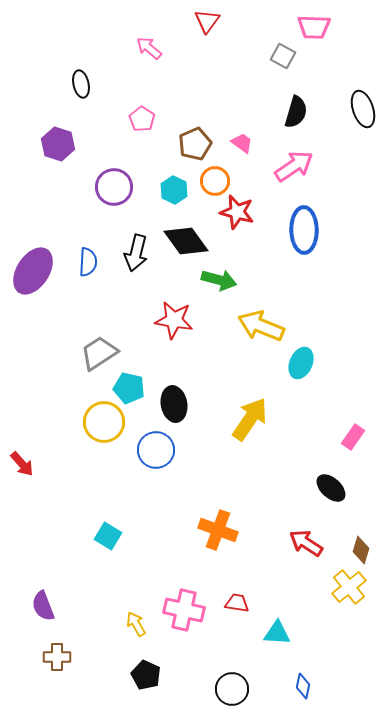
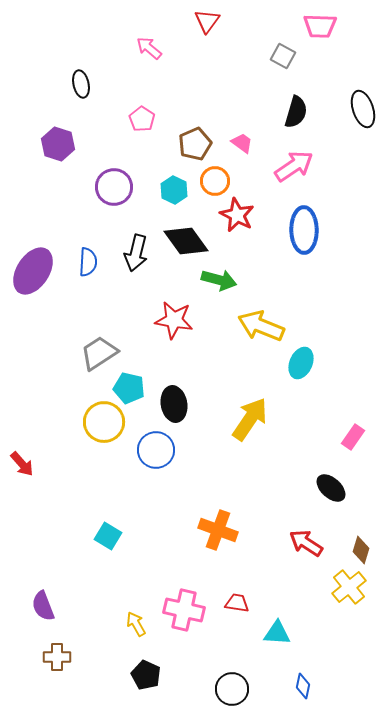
pink trapezoid at (314, 27): moved 6 px right, 1 px up
red star at (237, 212): moved 3 px down; rotated 12 degrees clockwise
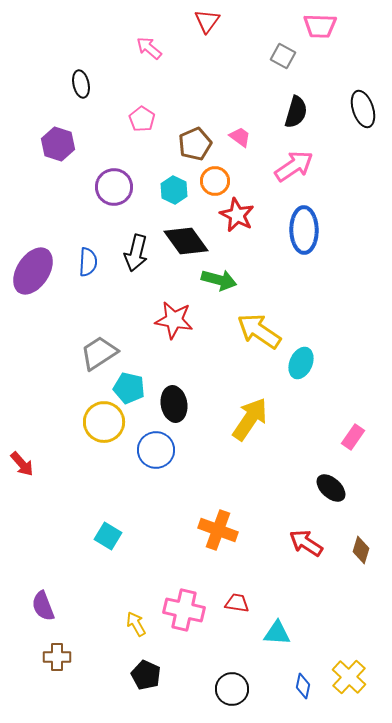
pink trapezoid at (242, 143): moved 2 px left, 6 px up
yellow arrow at (261, 326): moved 2 px left, 5 px down; rotated 12 degrees clockwise
yellow cross at (349, 587): moved 90 px down; rotated 8 degrees counterclockwise
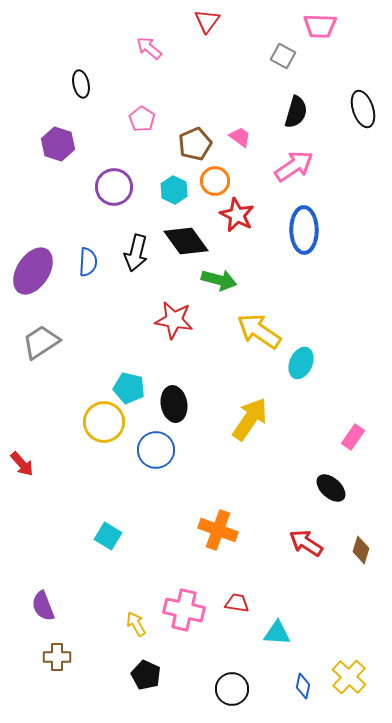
gray trapezoid at (99, 353): moved 58 px left, 11 px up
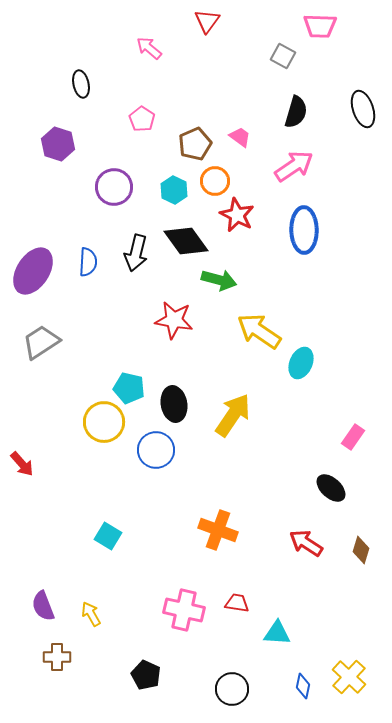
yellow arrow at (250, 419): moved 17 px left, 4 px up
yellow arrow at (136, 624): moved 45 px left, 10 px up
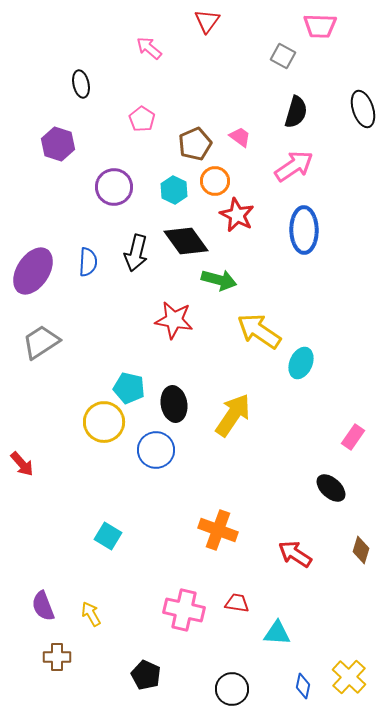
red arrow at (306, 543): moved 11 px left, 11 px down
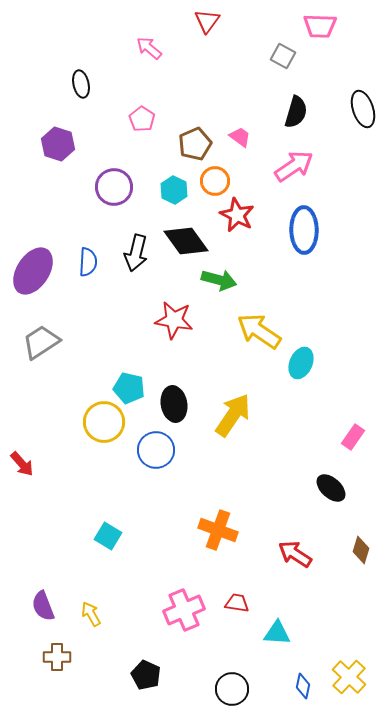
pink cross at (184, 610): rotated 36 degrees counterclockwise
